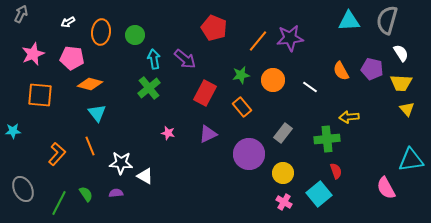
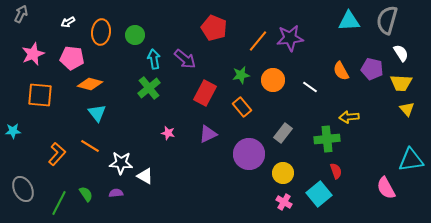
orange line at (90, 146): rotated 36 degrees counterclockwise
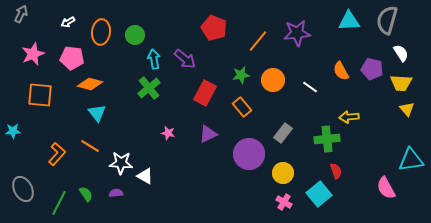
purple star at (290, 38): moved 7 px right, 5 px up
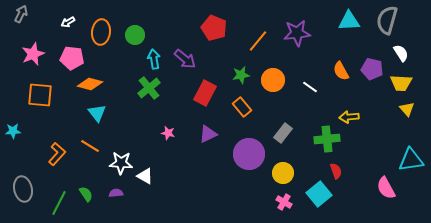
gray ellipse at (23, 189): rotated 15 degrees clockwise
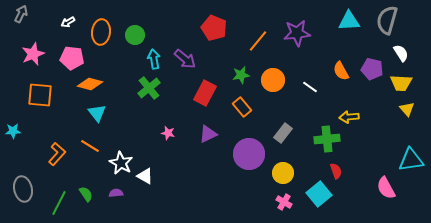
white star at (121, 163): rotated 25 degrees clockwise
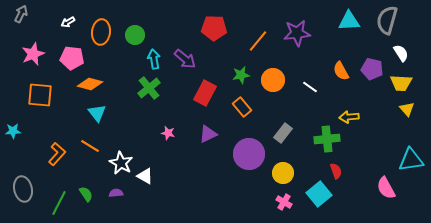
red pentagon at (214, 28): rotated 20 degrees counterclockwise
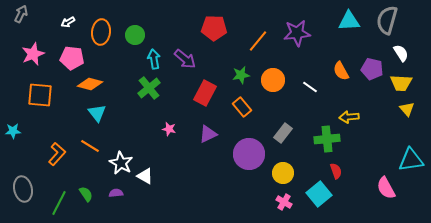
pink star at (168, 133): moved 1 px right, 4 px up
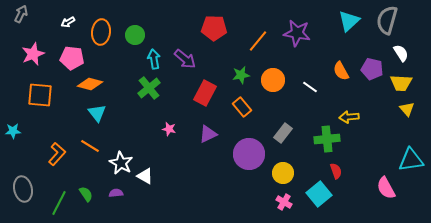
cyan triangle at (349, 21): rotated 40 degrees counterclockwise
purple star at (297, 33): rotated 16 degrees clockwise
